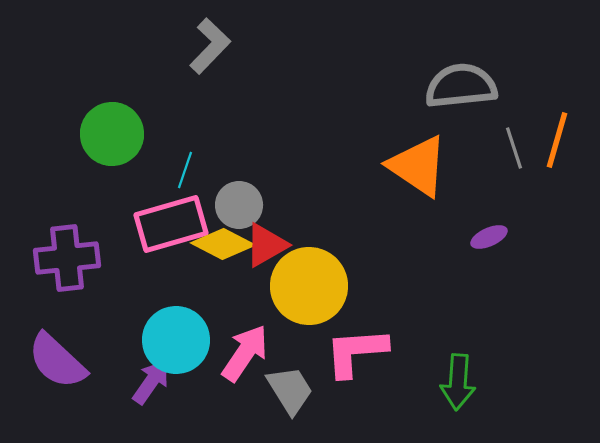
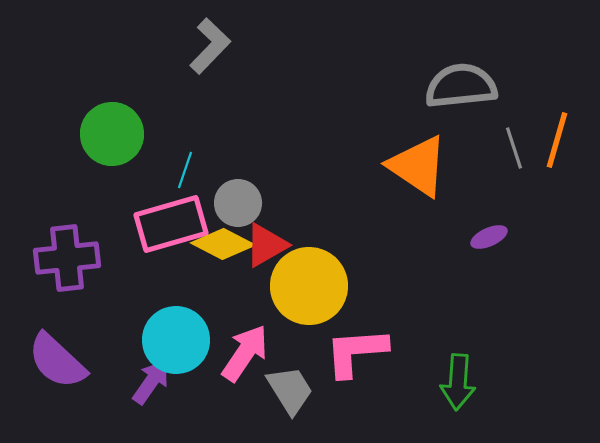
gray circle: moved 1 px left, 2 px up
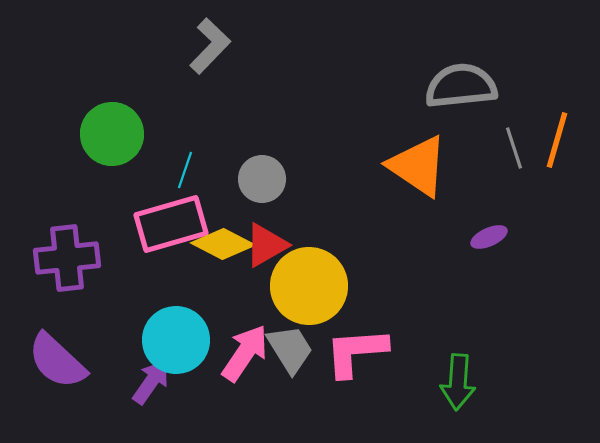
gray circle: moved 24 px right, 24 px up
gray trapezoid: moved 41 px up
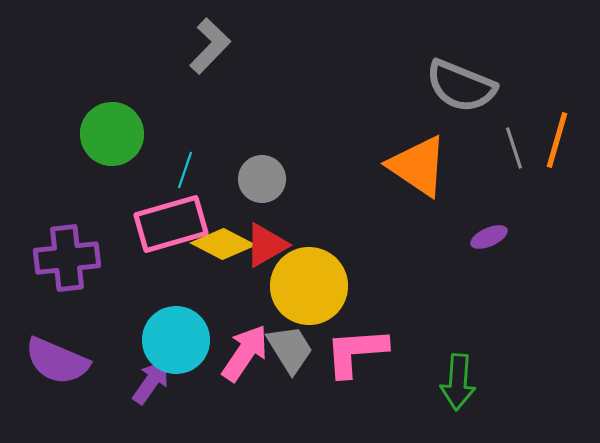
gray semicircle: rotated 152 degrees counterclockwise
purple semicircle: rotated 20 degrees counterclockwise
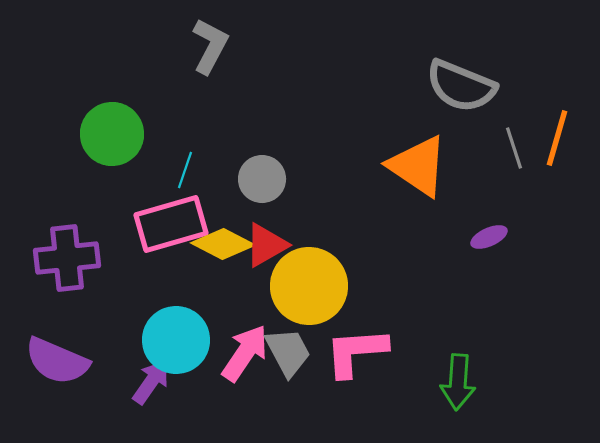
gray L-shape: rotated 16 degrees counterclockwise
orange line: moved 2 px up
gray trapezoid: moved 2 px left, 3 px down; rotated 4 degrees clockwise
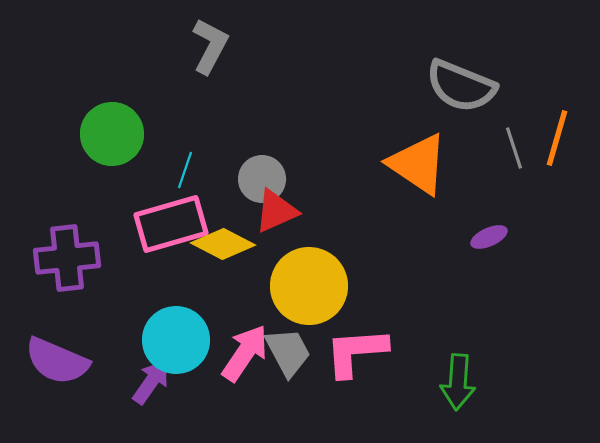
orange triangle: moved 2 px up
red triangle: moved 10 px right, 34 px up; rotated 6 degrees clockwise
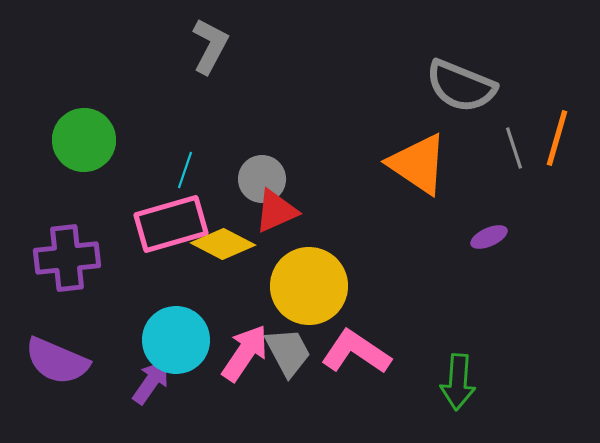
green circle: moved 28 px left, 6 px down
pink L-shape: rotated 38 degrees clockwise
